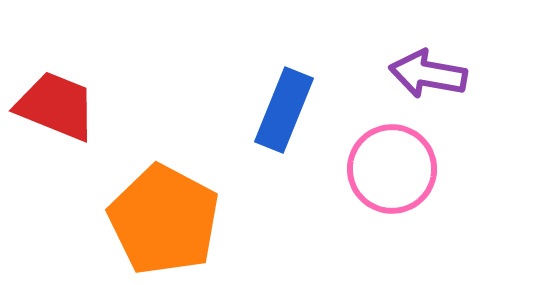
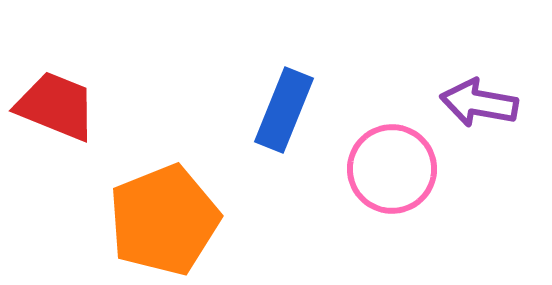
purple arrow: moved 51 px right, 29 px down
orange pentagon: rotated 22 degrees clockwise
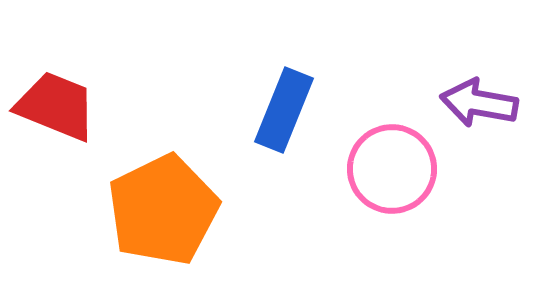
orange pentagon: moved 1 px left, 10 px up; rotated 4 degrees counterclockwise
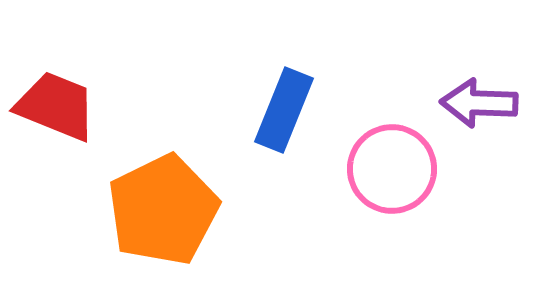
purple arrow: rotated 8 degrees counterclockwise
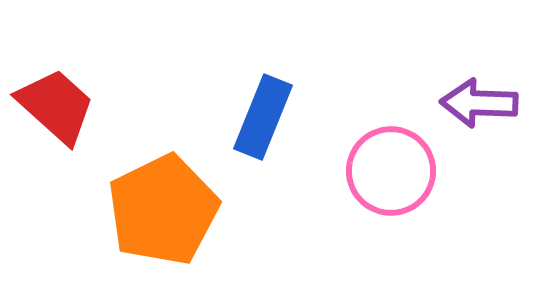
red trapezoid: rotated 20 degrees clockwise
blue rectangle: moved 21 px left, 7 px down
pink circle: moved 1 px left, 2 px down
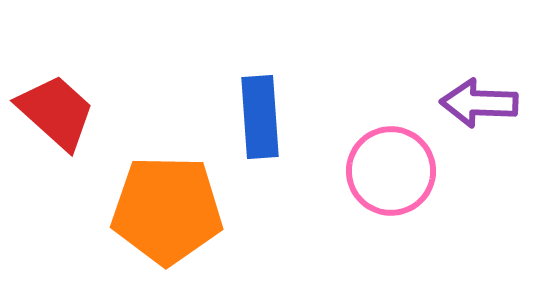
red trapezoid: moved 6 px down
blue rectangle: moved 3 px left; rotated 26 degrees counterclockwise
orange pentagon: moved 4 px right; rotated 27 degrees clockwise
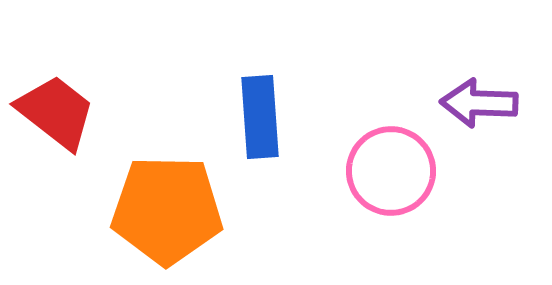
red trapezoid: rotated 4 degrees counterclockwise
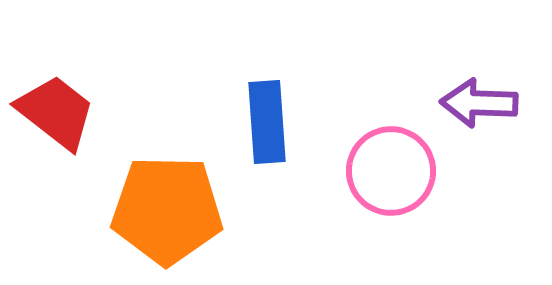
blue rectangle: moved 7 px right, 5 px down
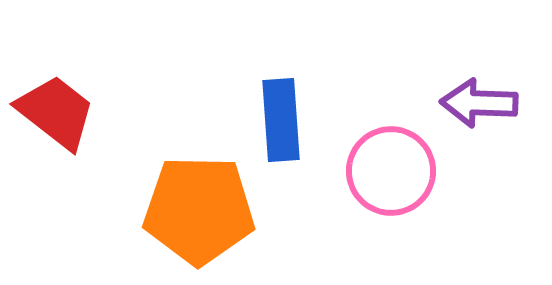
blue rectangle: moved 14 px right, 2 px up
orange pentagon: moved 32 px right
